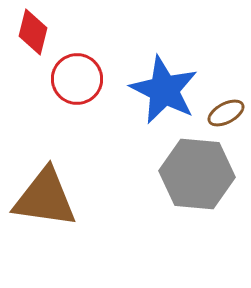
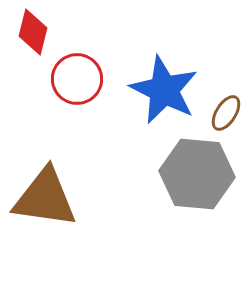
brown ellipse: rotated 30 degrees counterclockwise
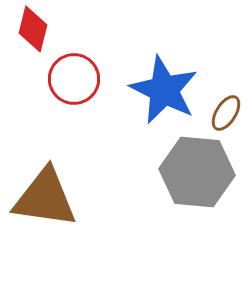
red diamond: moved 3 px up
red circle: moved 3 px left
gray hexagon: moved 2 px up
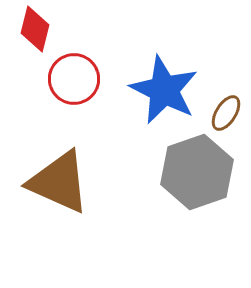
red diamond: moved 2 px right
gray hexagon: rotated 24 degrees counterclockwise
brown triangle: moved 14 px right, 16 px up; rotated 16 degrees clockwise
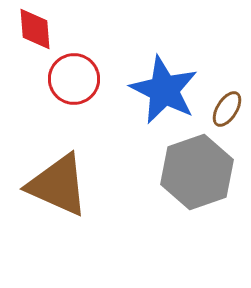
red diamond: rotated 18 degrees counterclockwise
brown ellipse: moved 1 px right, 4 px up
brown triangle: moved 1 px left, 3 px down
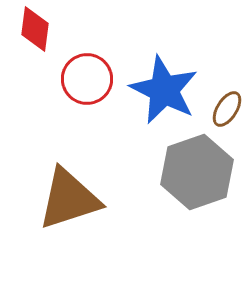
red diamond: rotated 12 degrees clockwise
red circle: moved 13 px right
brown triangle: moved 11 px right, 14 px down; rotated 42 degrees counterclockwise
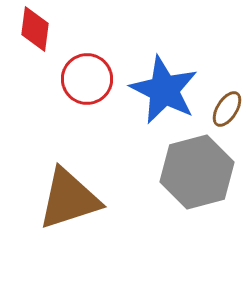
gray hexagon: rotated 4 degrees clockwise
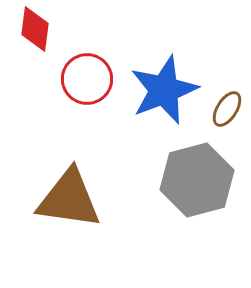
blue star: rotated 24 degrees clockwise
gray hexagon: moved 8 px down
brown triangle: rotated 26 degrees clockwise
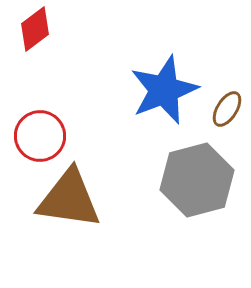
red diamond: rotated 45 degrees clockwise
red circle: moved 47 px left, 57 px down
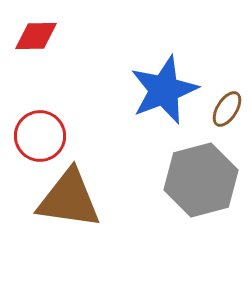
red diamond: moved 1 px right, 7 px down; rotated 36 degrees clockwise
gray hexagon: moved 4 px right
